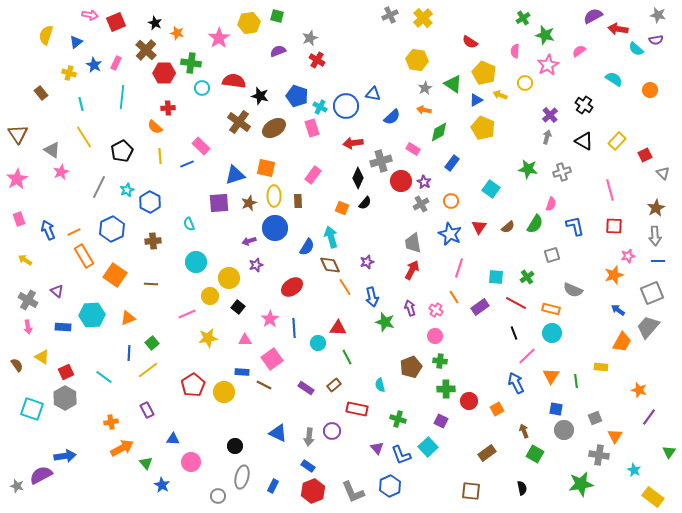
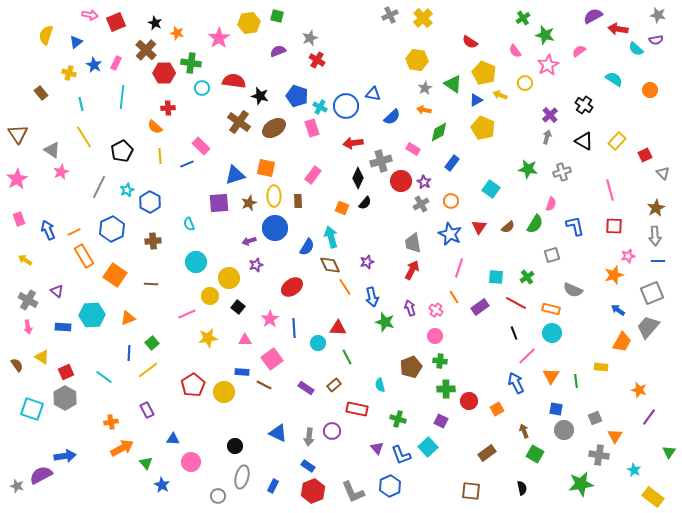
pink semicircle at (515, 51): rotated 40 degrees counterclockwise
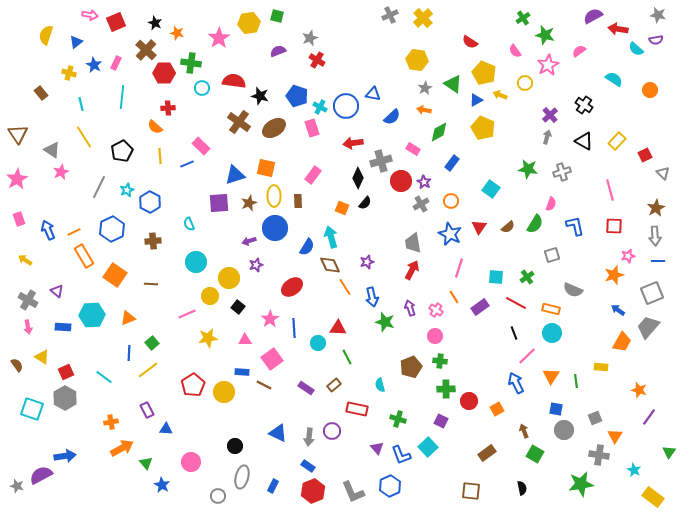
blue triangle at (173, 439): moved 7 px left, 10 px up
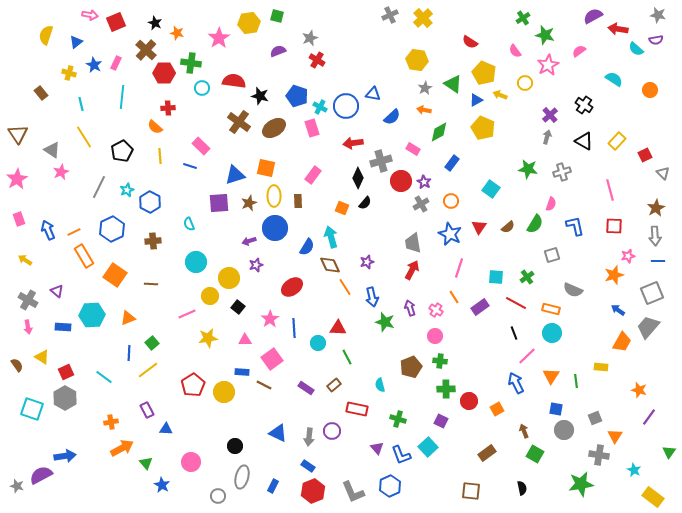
blue line at (187, 164): moved 3 px right, 2 px down; rotated 40 degrees clockwise
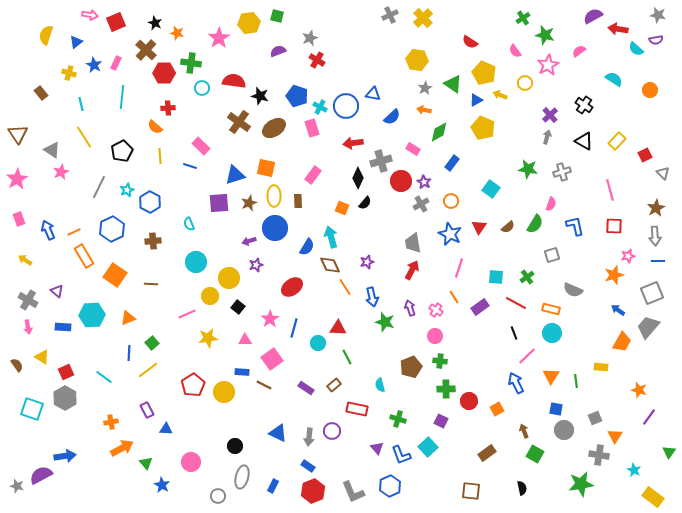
blue line at (294, 328): rotated 18 degrees clockwise
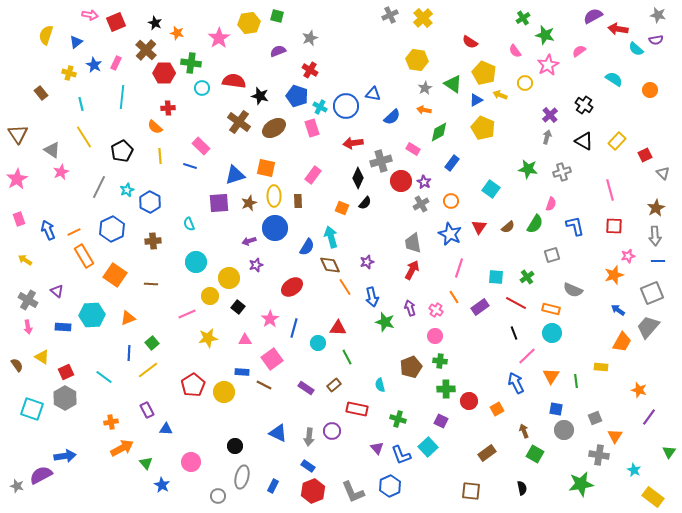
red cross at (317, 60): moved 7 px left, 10 px down
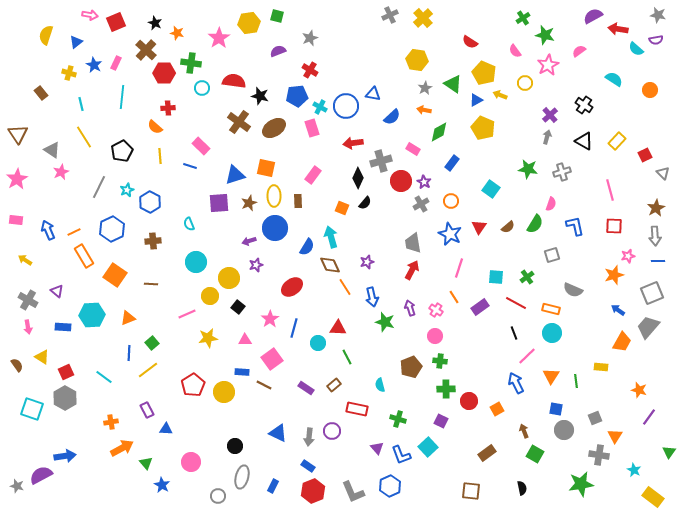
blue pentagon at (297, 96): rotated 25 degrees counterclockwise
pink rectangle at (19, 219): moved 3 px left, 1 px down; rotated 64 degrees counterclockwise
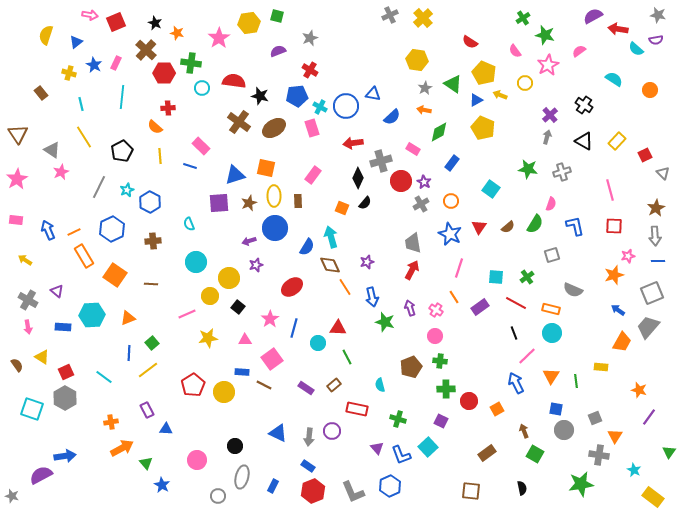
pink circle at (191, 462): moved 6 px right, 2 px up
gray star at (17, 486): moved 5 px left, 10 px down
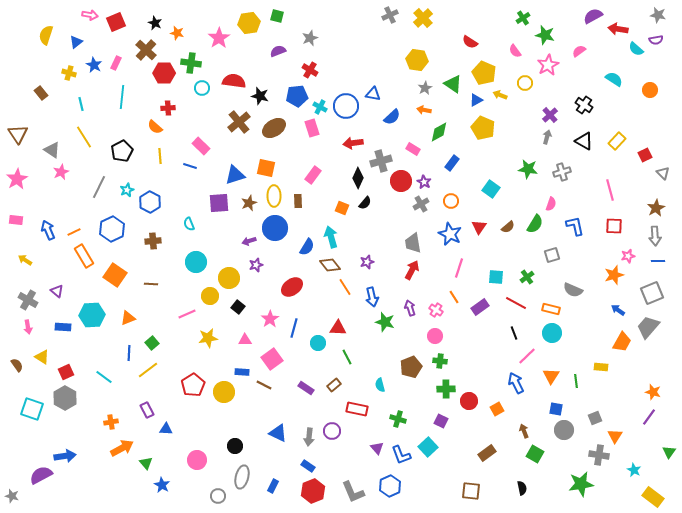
brown cross at (239, 122): rotated 15 degrees clockwise
brown diamond at (330, 265): rotated 15 degrees counterclockwise
orange star at (639, 390): moved 14 px right, 2 px down
